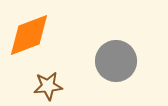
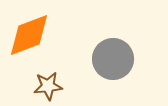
gray circle: moved 3 px left, 2 px up
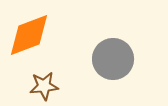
brown star: moved 4 px left
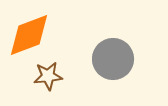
brown star: moved 4 px right, 10 px up
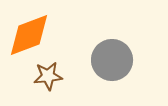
gray circle: moved 1 px left, 1 px down
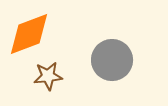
orange diamond: moved 1 px up
